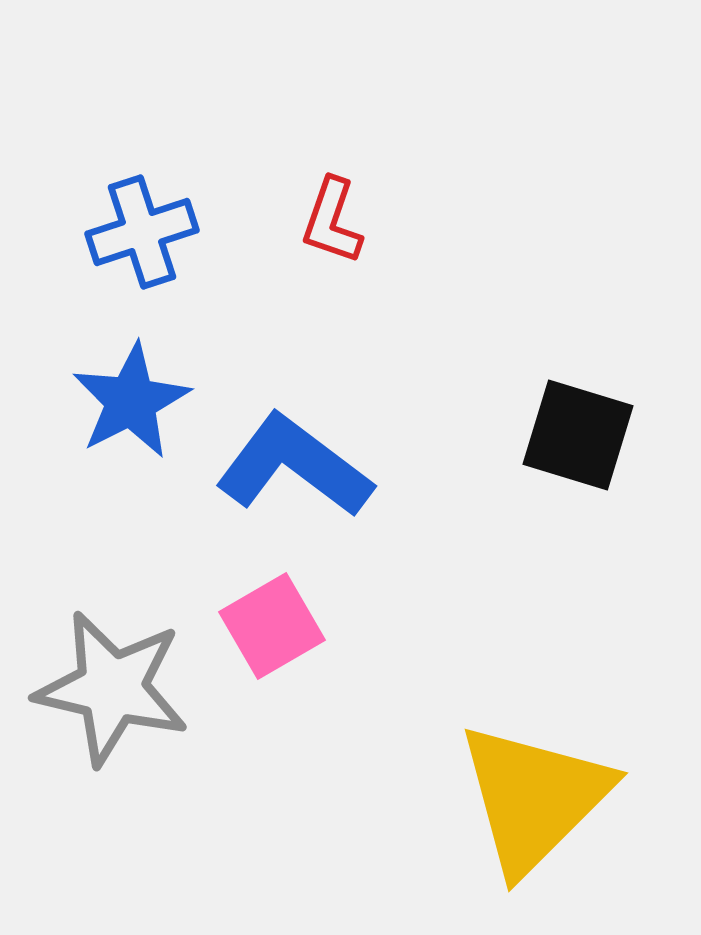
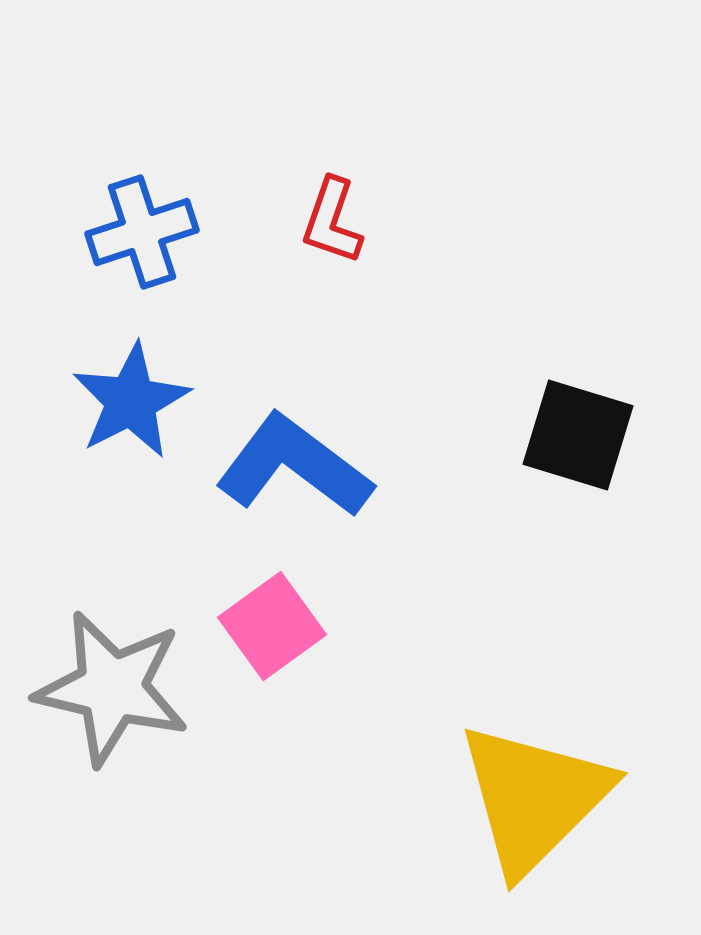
pink square: rotated 6 degrees counterclockwise
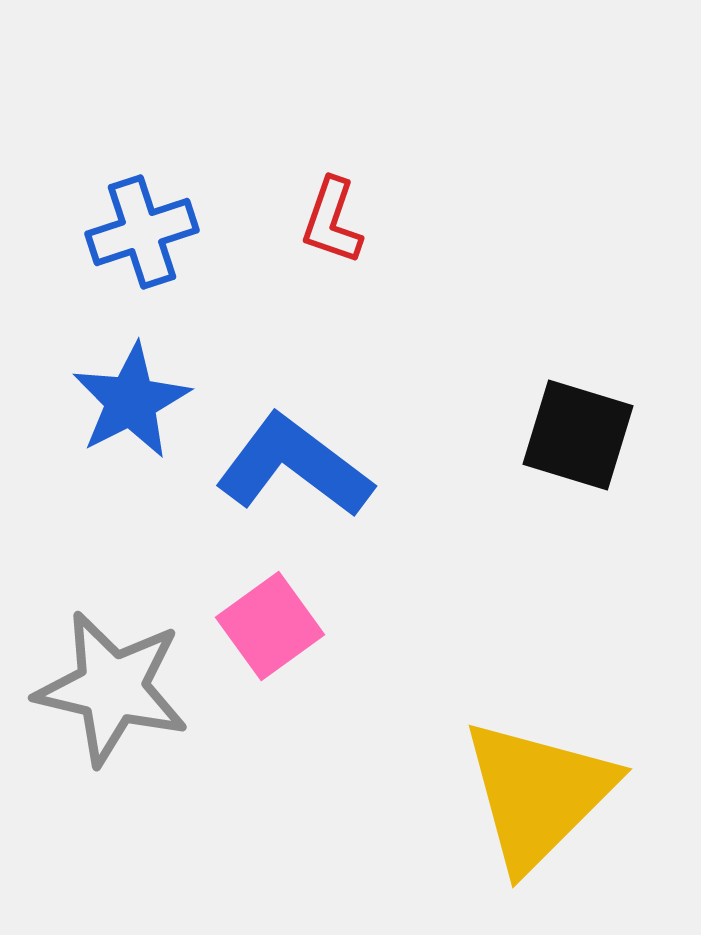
pink square: moved 2 px left
yellow triangle: moved 4 px right, 4 px up
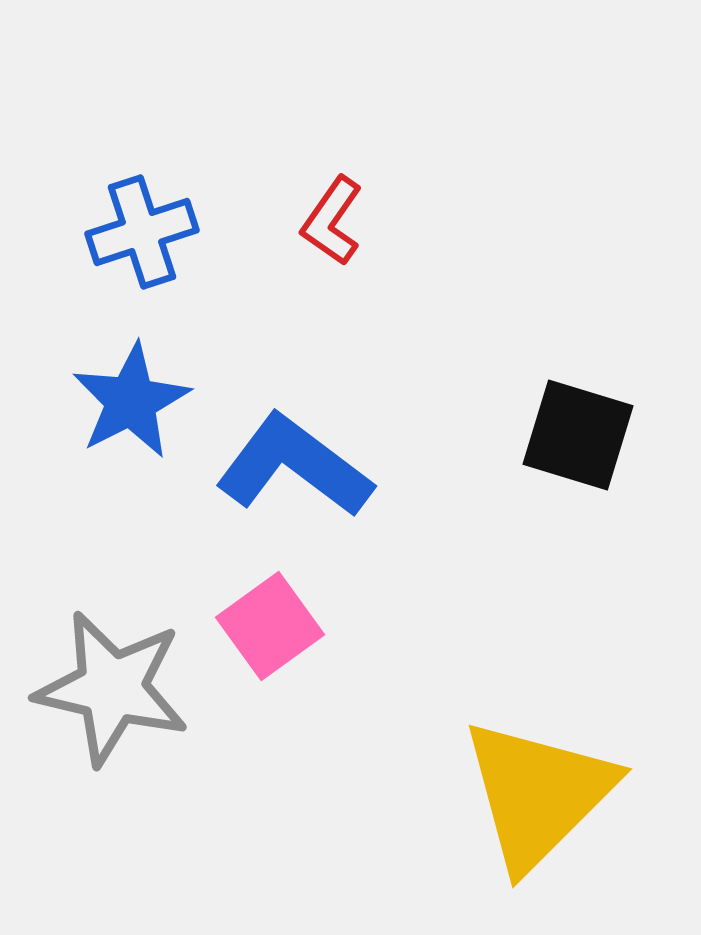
red L-shape: rotated 16 degrees clockwise
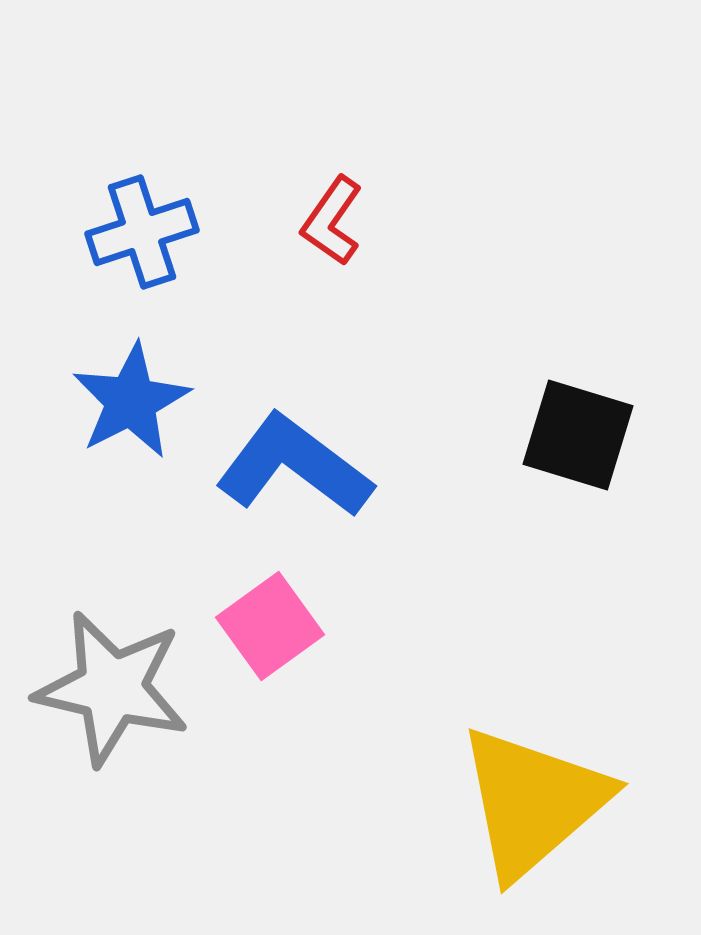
yellow triangle: moved 5 px left, 8 px down; rotated 4 degrees clockwise
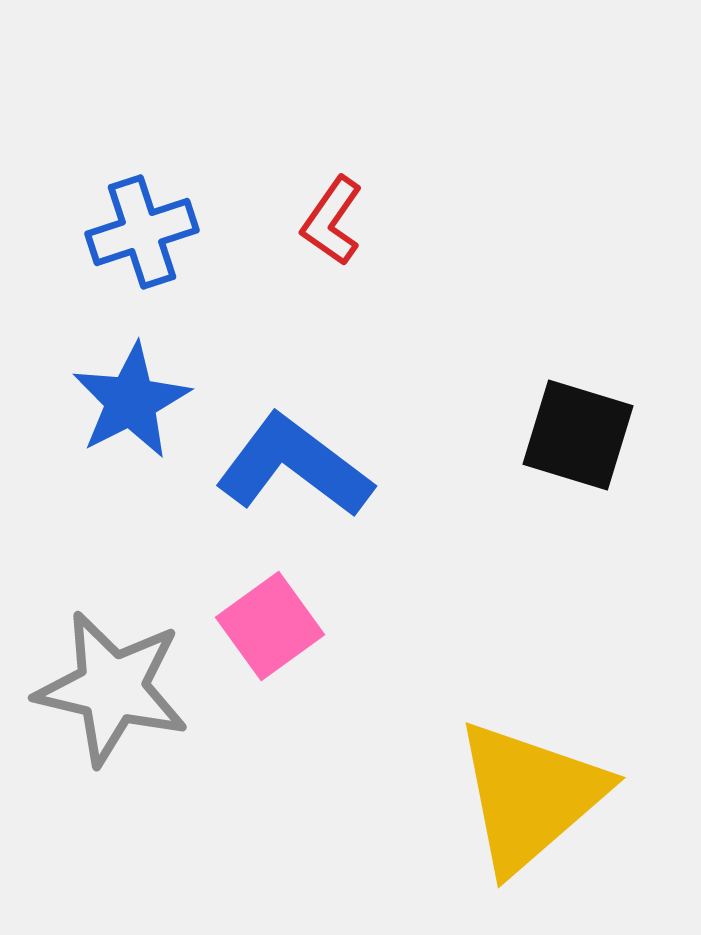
yellow triangle: moved 3 px left, 6 px up
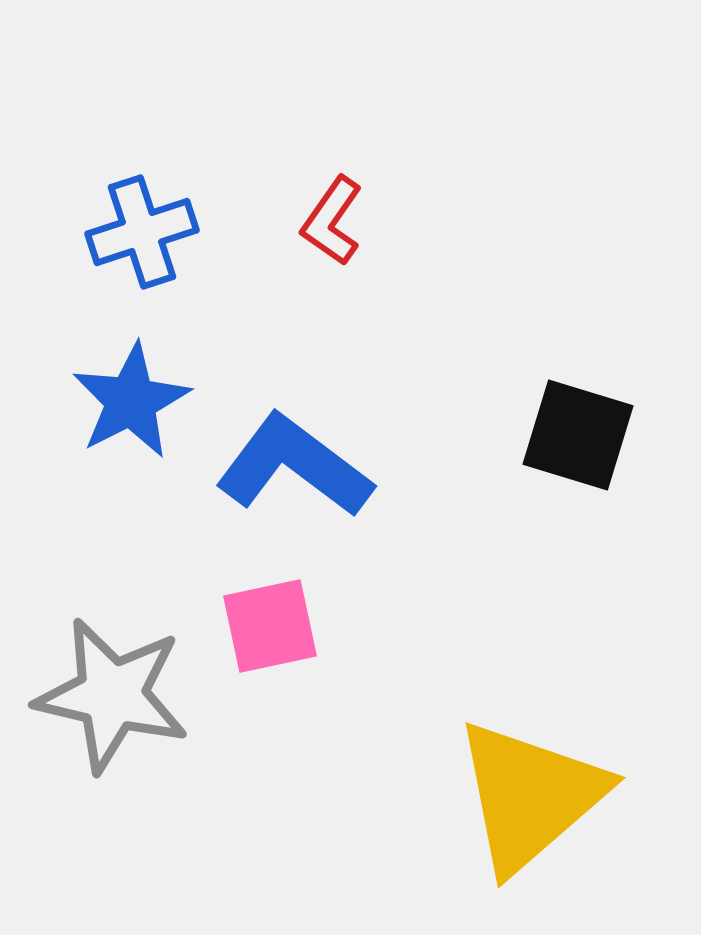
pink square: rotated 24 degrees clockwise
gray star: moved 7 px down
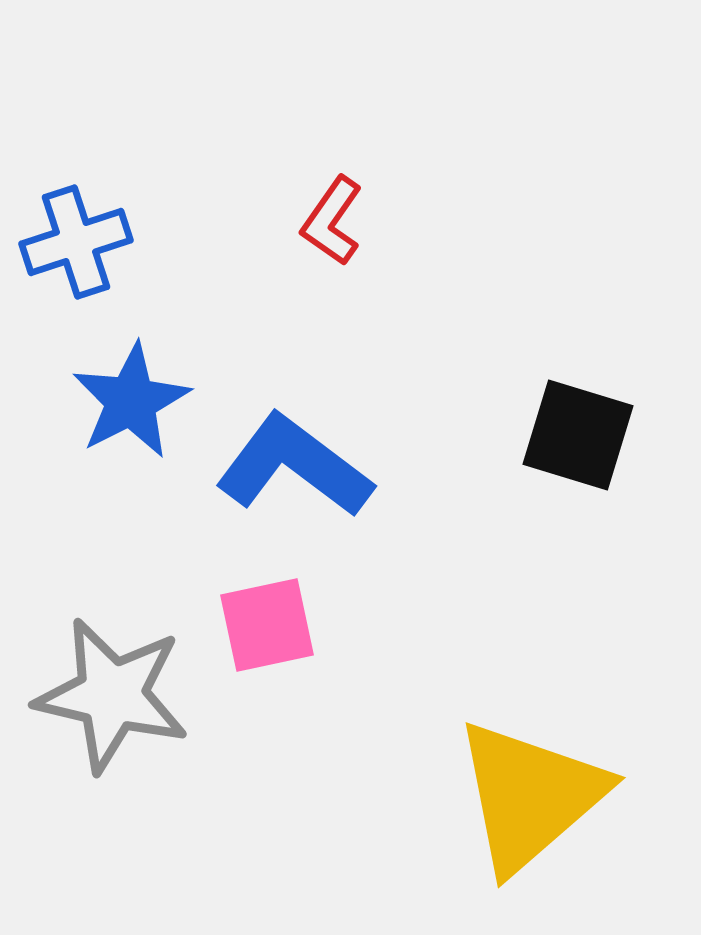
blue cross: moved 66 px left, 10 px down
pink square: moved 3 px left, 1 px up
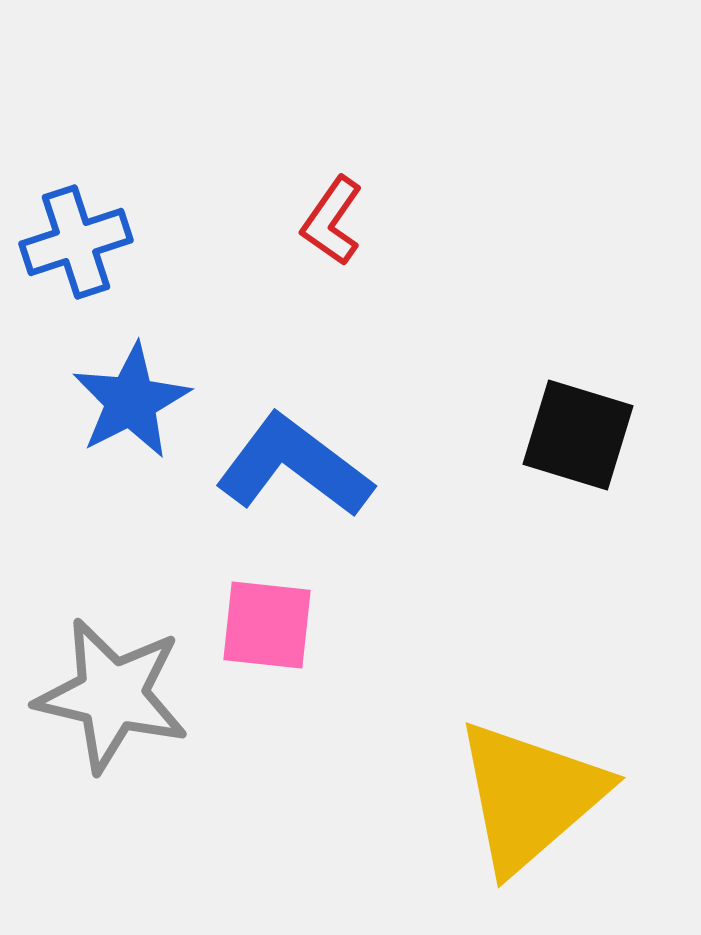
pink square: rotated 18 degrees clockwise
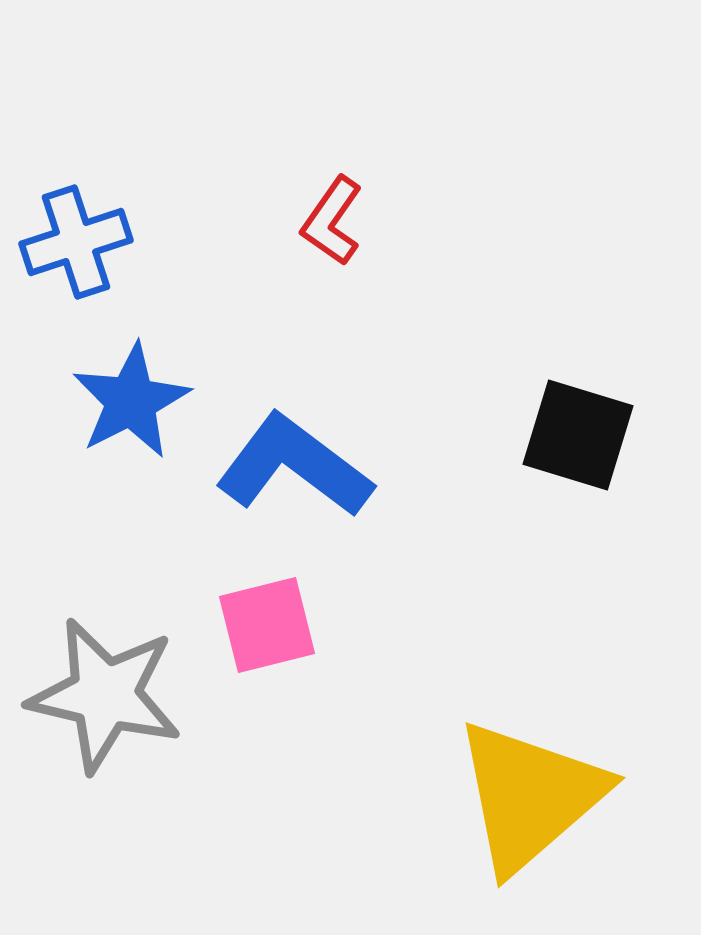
pink square: rotated 20 degrees counterclockwise
gray star: moved 7 px left
